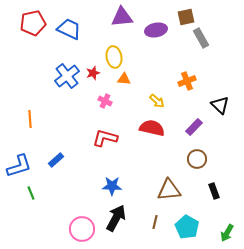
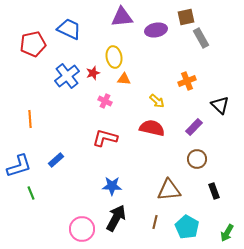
red pentagon: moved 21 px down
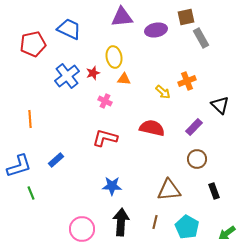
yellow arrow: moved 6 px right, 9 px up
black arrow: moved 5 px right, 4 px down; rotated 24 degrees counterclockwise
green arrow: rotated 24 degrees clockwise
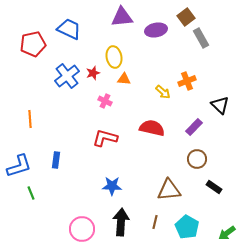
brown square: rotated 24 degrees counterclockwise
blue rectangle: rotated 42 degrees counterclockwise
black rectangle: moved 4 px up; rotated 35 degrees counterclockwise
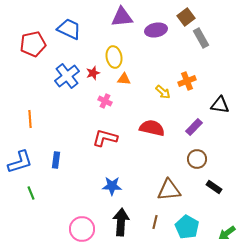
black triangle: rotated 36 degrees counterclockwise
blue L-shape: moved 1 px right, 4 px up
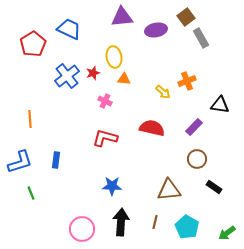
red pentagon: rotated 20 degrees counterclockwise
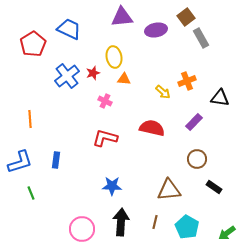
black triangle: moved 7 px up
purple rectangle: moved 5 px up
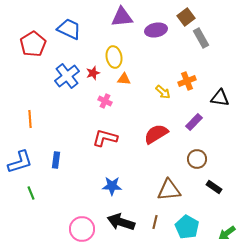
red semicircle: moved 4 px right, 6 px down; rotated 45 degrees counterclockwise
black arrow: rotated 76 degrees counterclockwise
